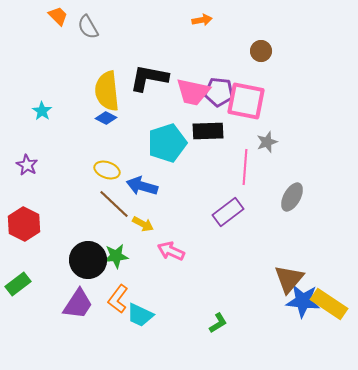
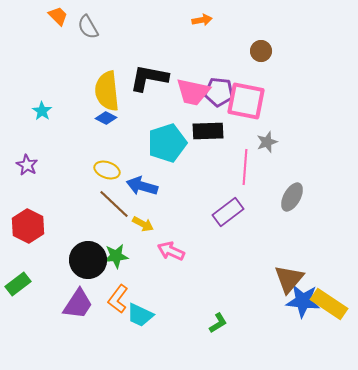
red hexagon: moved 4 px right, 2 px down
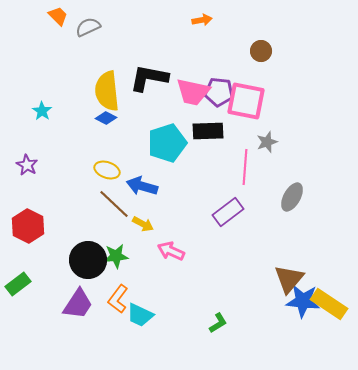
gray semicircle: rotated 95 degrees clockwise
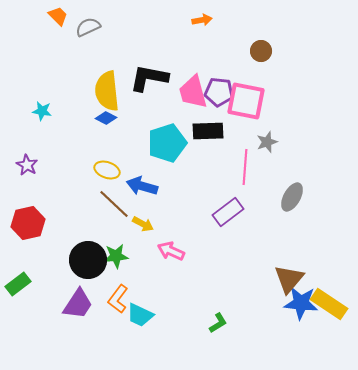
pink trapezoid: rotated 63 degrees clockwise
cyan star: rotated 24 degrees counterclockwise
red hexagon: moved 3 px up; rotated 20 degrees clockwise
blue star: moved 2 px left, 2 px down
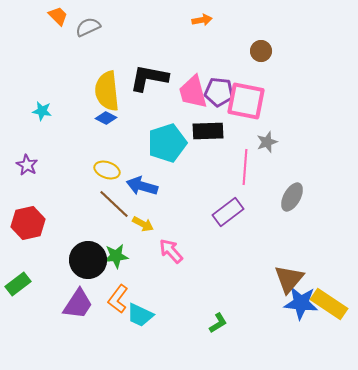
pink arrow: rotated 24 degrees clockwise
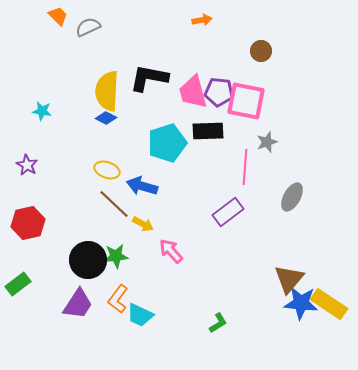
yellow semicircle: rotated 9 degrees clockwise
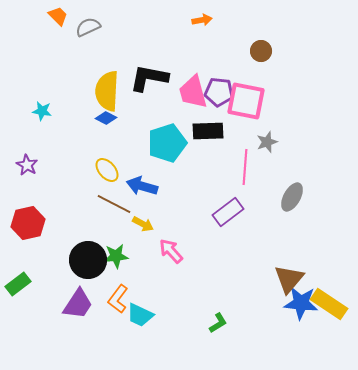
yellow ellipse: rotated 30 degrees clockwise
brown line: rotated 16 degrees counterclockwise
